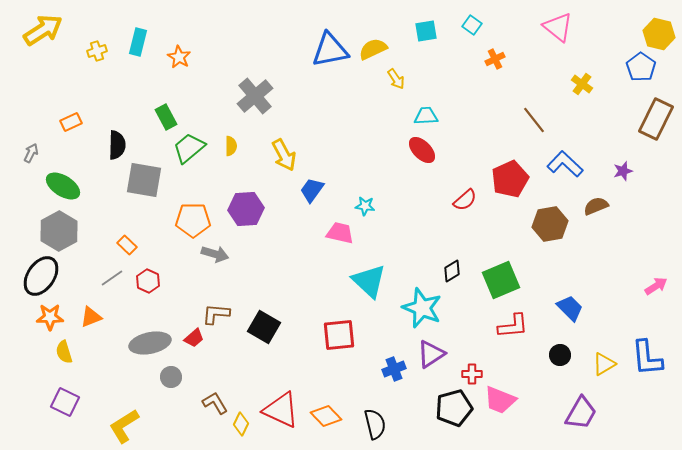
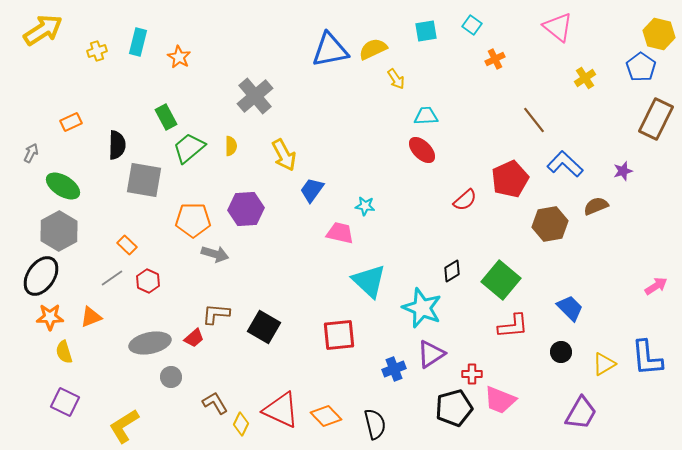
yellow cross at (582, 84): moved 3 px right, 6 px up; rotated 20 degrees clockwise
green square at (501, 280): rotated 27 degrees counterclockwise
black circle at (560, 355): moved 1 px right, 3 px up
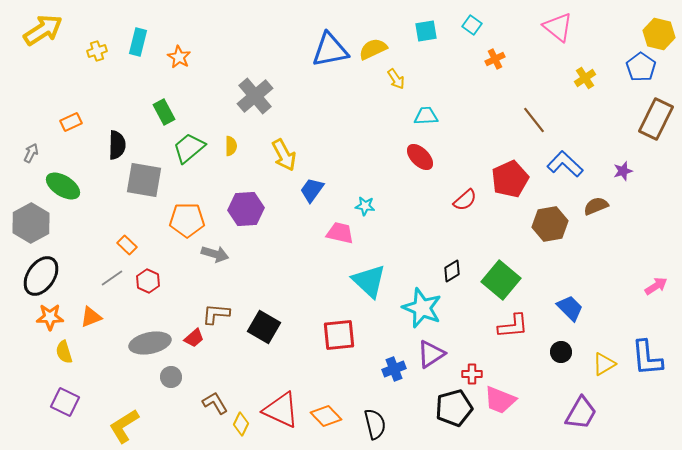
green rectangle at (166, 117): moved 2 px left, 5 px up
red ellipse at (422, 150): moved 2 px left, 7 px down
orange pentagon at (193, 220): moved 6 px left
gray hexagon at (59, 231): moved 28 px left, 8 px up
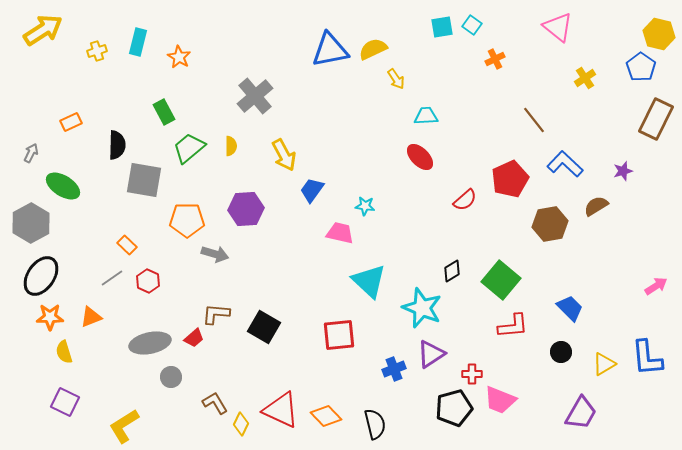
cyan square at (426, 31): moved 16 px right, 4 px up
brown semicircle at (596, 206): rotated 10 degrees counterclockwise
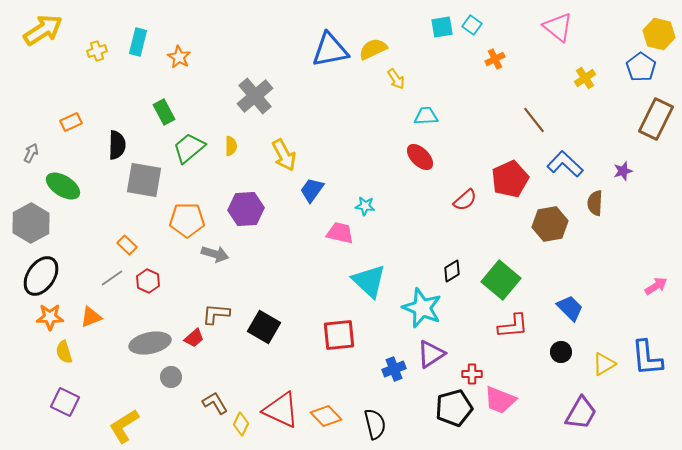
brown semicircle at (596, 206): moved 1 px left, 3 px up; rotated 55 degrees counterclockwise
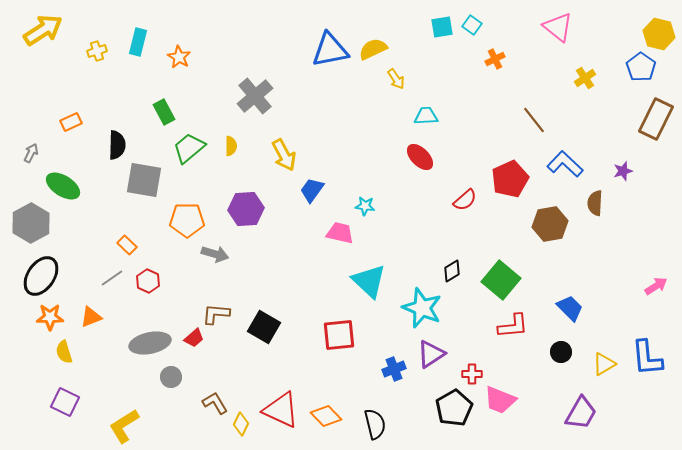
black pentagon at (454, 408): rotated 15 degrees counterclockwise
